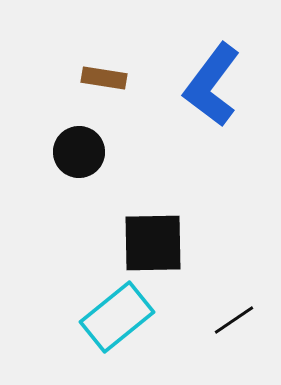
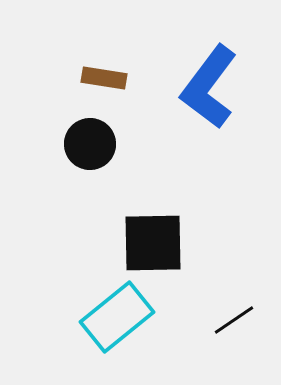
blue L-shape: moved 3 px left, 2 px down
black circle: moved 11 px right, 8 px up
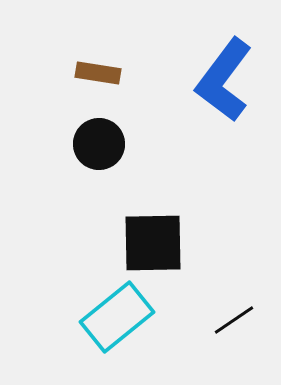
brown rectangle: moved 6 px left, 5 px up
blue L-shape: moved 15 px right, 7 px up
black circle: moved 9 px right
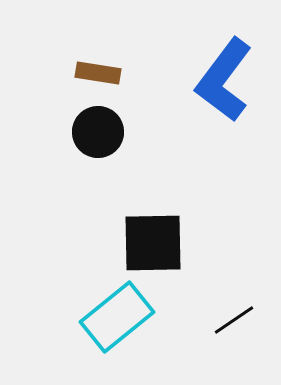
black circle: moved 1 px left, 12 px up
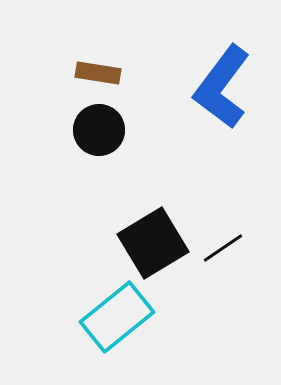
blue L-shape: moved 2 px left, 7 px down
black circle: moved 1 px right, 2 px up
black square: rotated 30 degrees counterclockwise
black line: moved 11 px left, 72 px up
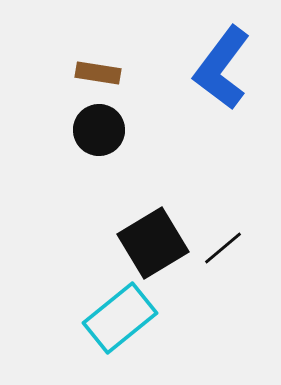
blue L-shape: moved 19 px up
black line: rotated 6 degrees counterclockwise
cyan rectangle: moved 3 px right, 1 px down
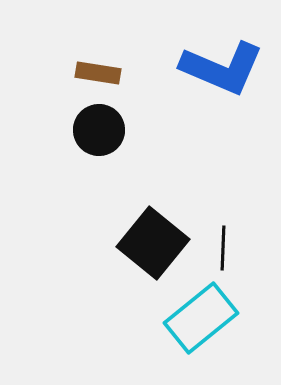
blue L-shape: rotated 104 degrees counterclockwise
black square: rotated 20 degrees counterclockwise
black line: rotated 48 degrees counterclockwise
cyan rectangle: moved 81 px right
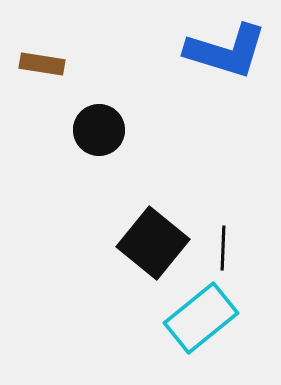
blue L-shape: moved 4 px right, 17 px up; rotated 6 degrees counterclockwise
brown rectangle: moved 56 px left, 9 px up
